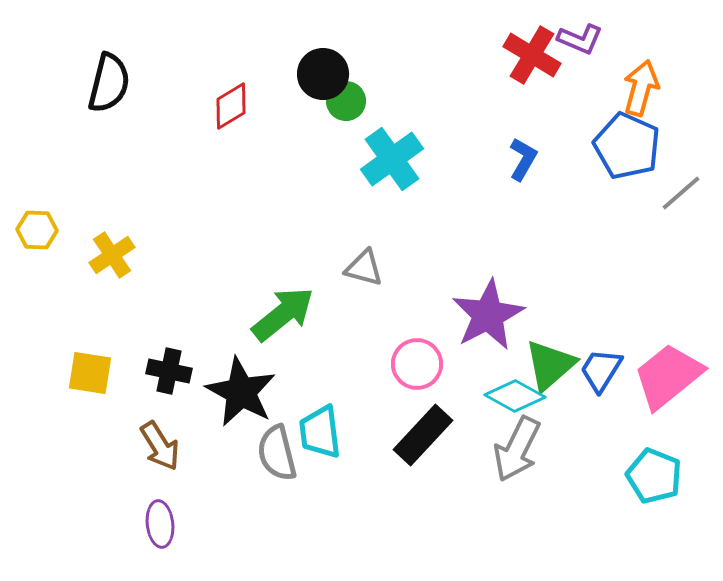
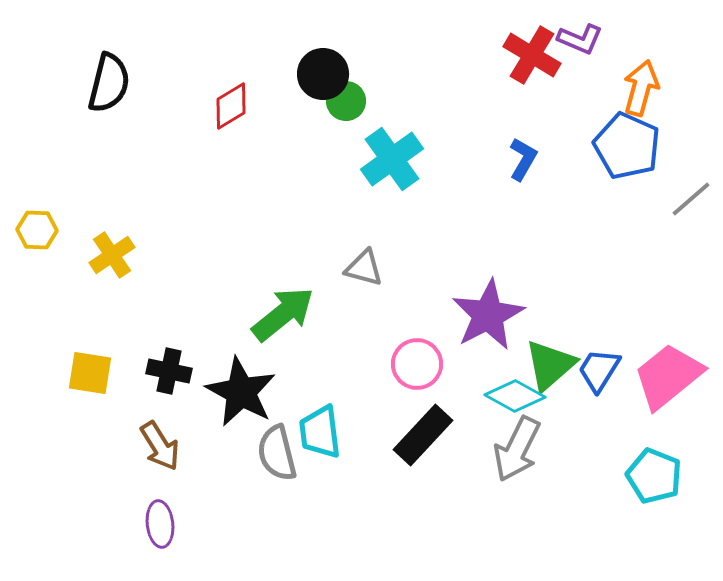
gray line: moved 10 px right, 6 px down
blue trapezoid: moved 2 px left
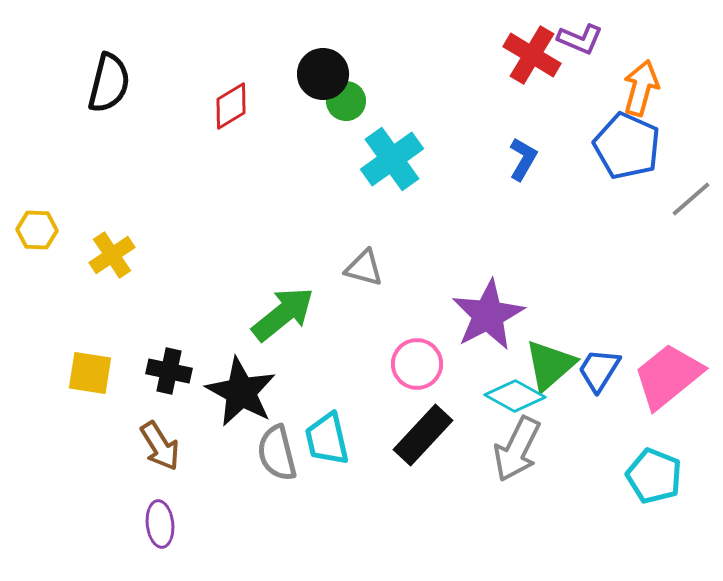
cyan trapezoid: moved 7 px right, 7 px down; rotated 6 degrees counterclockwise
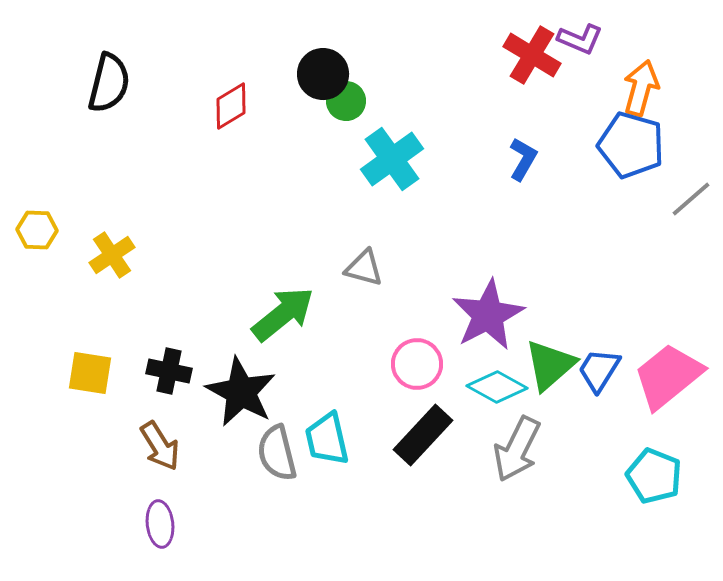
blue pentagon: moved 4 px right, 1 px up; rotated 8 degrees counterclockwise
cyan diamond: moved 18 px left, 9 px up
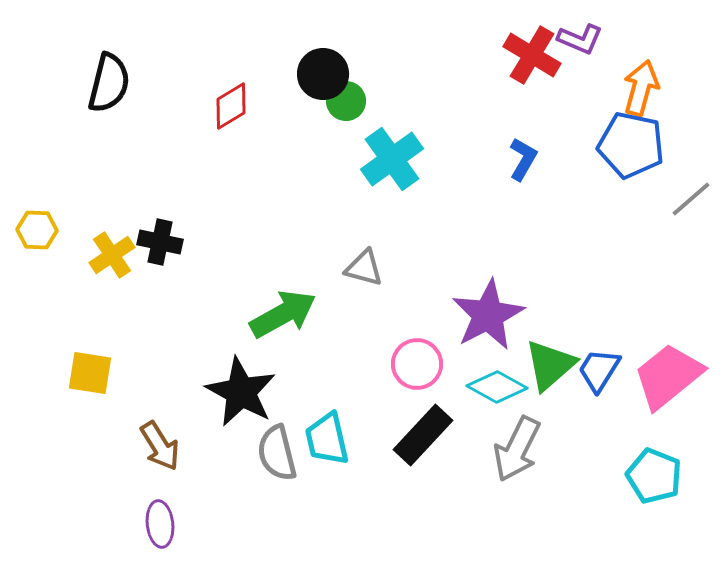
blue pentagon: rotated 4 degrees counterclockwise
green arrow: rotated 10 degrees clockwise
black cross: moved 9 px left, 129 px up
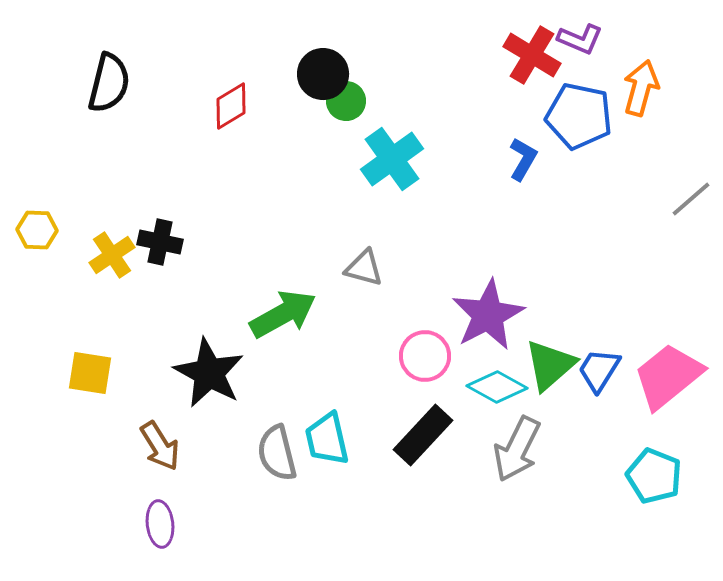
blue pentagon: moved 52 px left, 29 px up
pink circle: moved 8 px right, 8 px up
black star: moved 32 px left, 19 px up
